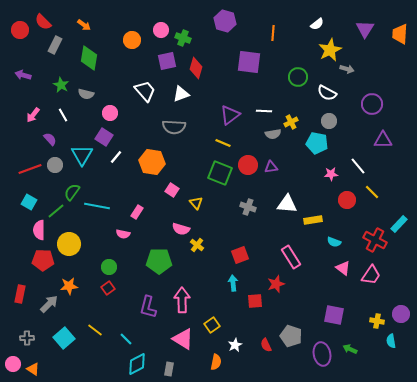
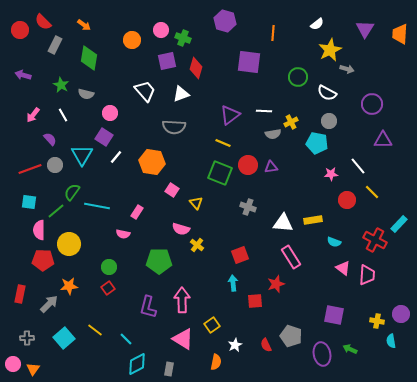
cyan square at (29, 202): rotated 21 degrees counterclockwise
white triangle at (287, 204): moved 4 px left, 19 px down
pink trapezoid at (371, 275): moved 4 px left; rotated 30 degrees counterclockwise
orange triangle at (33, 369): rotated 32 degrees clockwise
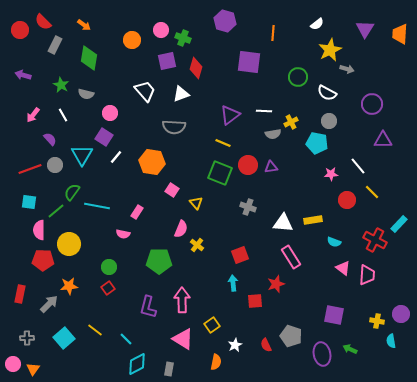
pink semicircle at (181, 229): rotated 84 degrees counterclockwise
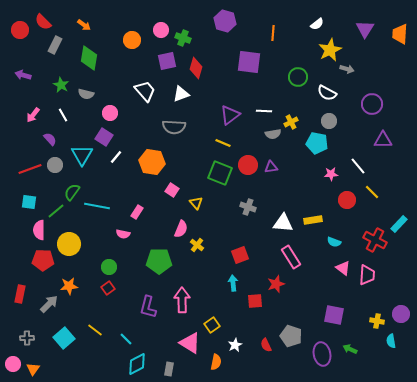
pink triangle at (183, 339): moved 7 px right, 4 px down
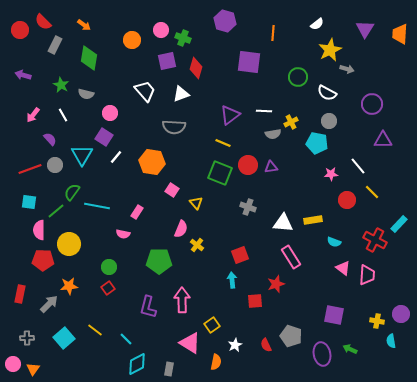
cyan arrow at (233, 283): moved 1 px left, 3 px up
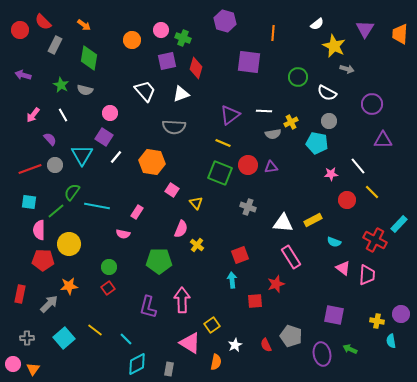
yellow star at (330, 50): moved 4 px right, 4 px up; rotated 20 degrees counterclockwise
gray semicircle at (86, 94): moved 1 px left, 4 px up
yellow rectangle at (313, 220): rotated 18 degrees counterclockwise
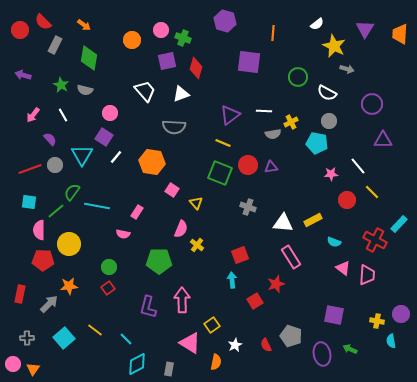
red square at (255, 301): rotated 28 degrees counterclockwise
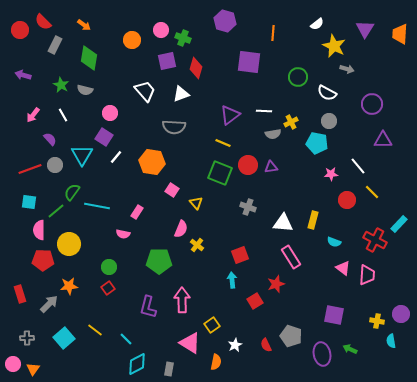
yellow rectangle at (313, 220): rotated 48 degrees counterclockwise
red rectangle at (20, 294): rotated 30 degrees counterclockwise
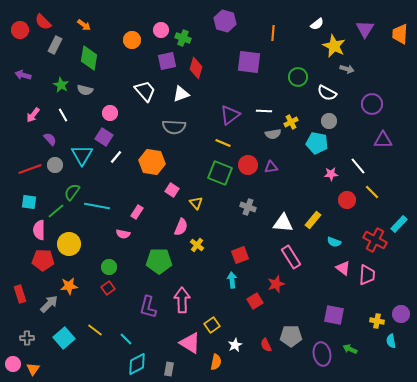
yellow rectangle at (313, 220): rotated 24 degrees clockwise
pink semicircle at (181, 229): moved 2 px up
gray pentagon at (291, 336): rotated 20 degrees counterclockwise
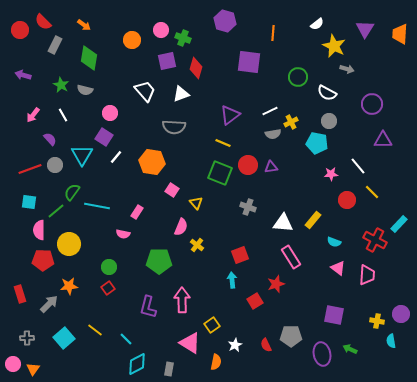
white line at (264, 111): moved 6 px right; rotated 28 degrees counterclockwise
pink triangle at (343, 268): moved 5 px left
